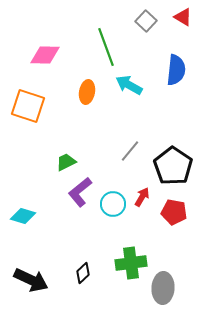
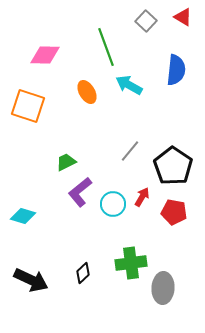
orange ellipse: rotated 40 degrees counterclockwise
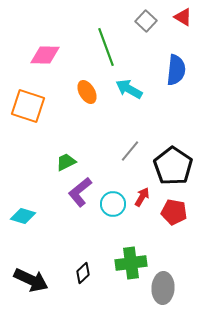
cyan arrow: moved 4 px down
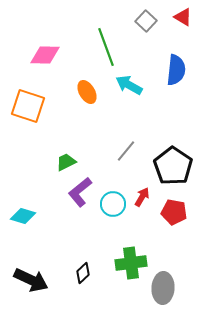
cyan arrow: moved 4 px up
gray line: moved 4 px left
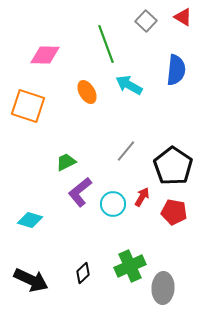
green line: moved 3 px up
cyan diamond: moved 7 px right, 4 px down
green cross: moved 1 px left, 3 px down; rotated 16 degrees counterclockwise
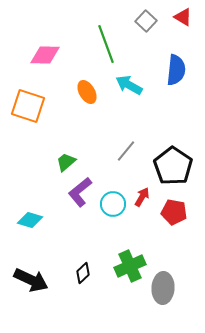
green trapezoid: rotated 15 degrees counterclockwise
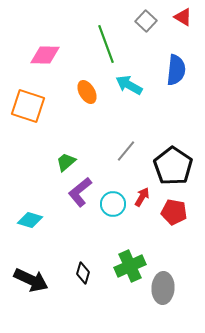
black diamond: rotated 30 degrees counterclockwise
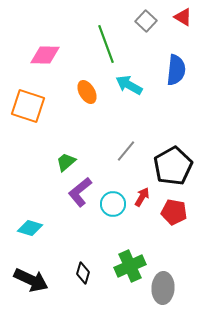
black pentagon: rotated 9 degrees clockwise
cyan diamond: moved 8 px down
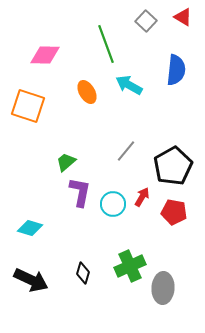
purple L-shape: rotated 140 degrees clockwise
